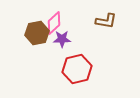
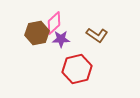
brown L-shape: moved 9 px left, 14 px down; rotated 25 degrees clockwise
purple star: moved 1 px left
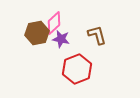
brown L-shape: rotated 140 degrees counterclockwise
purple star: rotated 12 degrees clockwise
red hexagon: rotated 8 degrees counterclockwise
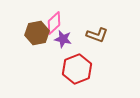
brown L-shape: rotated 125 degrees clockwise
purple star: moved 2 px right
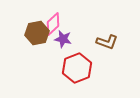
pink diamond: moved 1 px left, 1 px down
brown L-shape: moved 10 px right, 7 px down
red hexagon: moved 1 px up
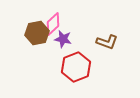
red hexagon: moved 1 px left, 1 px up
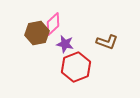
purple star: moved 2 px right, 5 px down
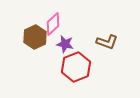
brown hexagon: moved 2 px left, 4 px down; rotated 15 degrees counterclockwise
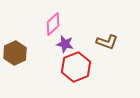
brown hexagon: moved 20 px left, 16 px down
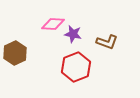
pink diamond: rotated 45 degrees clockwise
purple star: moved 8 px right, 10 px up
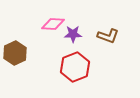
purple star: rotated 12 degrees counterclockwise
brown L-shape: moved 1 px right, 6 px up
red hexagon: moved 1 px left
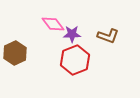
pink diamond: rotated 50 degrees clockwise
purple star: moved 1 px left
red hexagon: moved 7 px up
